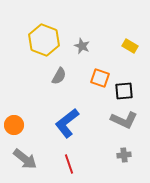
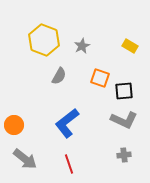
gray star: rotated 21 degrees clockwise
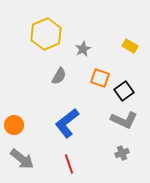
yellow hexagon: moved 2 px right, 6 px up; rotated 16 degrees clockwise
gray star: moved 1 px right, 3 px down
black square: rotated 30 degrees counterclockwise
gray cross: moved 2 px left, 2 px up; rotated 16 degrees counterclockwise
gray arrow: moved 3 px left
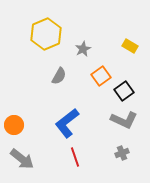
orange square: moved 1 px right, 2 px up; rotated 36 degrees clockwise
red line: moved 6 px right, 7 px up
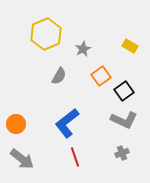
orange circle: moved 2 px right, 1 px up
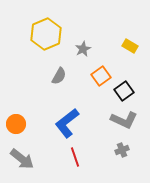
gray cross: moved 3 px up
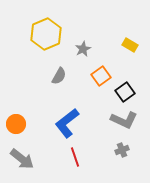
yellow rectangle: moved 1 px up
black square: moved 1 px right, 1 px down
